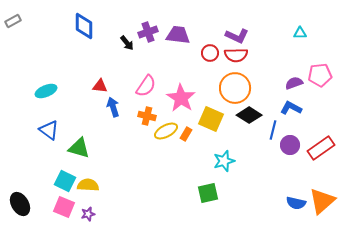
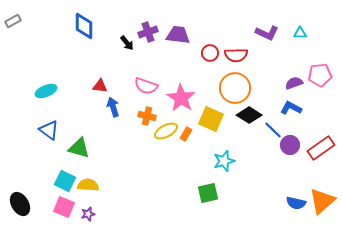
purple L-shape: moved 30 px right, 3 px up
pink semicircle: rotated 75 degrees clockwise
blue line: rotated 60 degrees counterclockwise
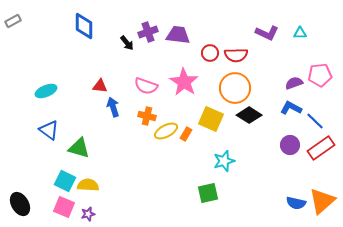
pink star: moved 3 px right, 16 px up
blue line: moved 42 px right, 9 px up
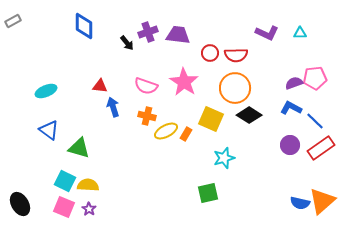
pink pentagon: moved 5 px left, 3 px down
cyan star: moved 3 px up
blue semicircle: moved 4 px right
purple star: moved 1 px right, 5 px up; rotated 24 degrees counterclockwise
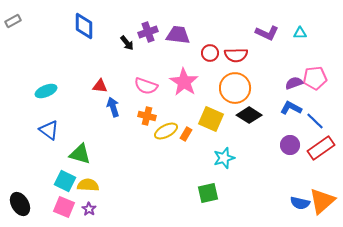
green triangle: moved 1 px right, 6 px down
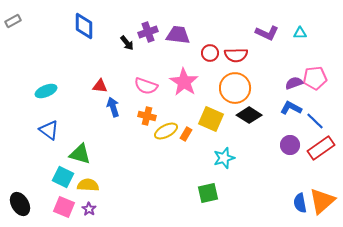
cyan square: moved 2 px left, 4 px up
blue semicircle: rotated 66 degrees clockwise
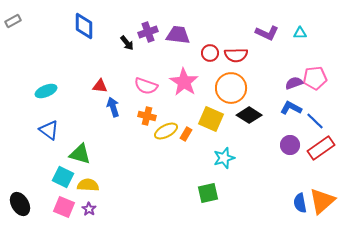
orange circle: moved 4 px left
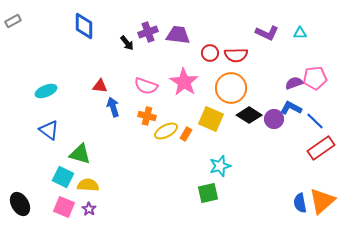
purple circle: moved 16 px left, 26 px up
cyan star: moved 4 px left, 8 px down
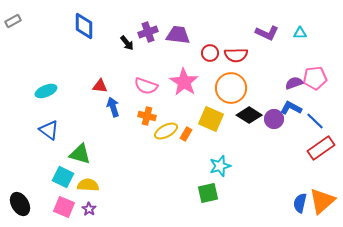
blue semicircle: rotated 24 degrees clockwise
